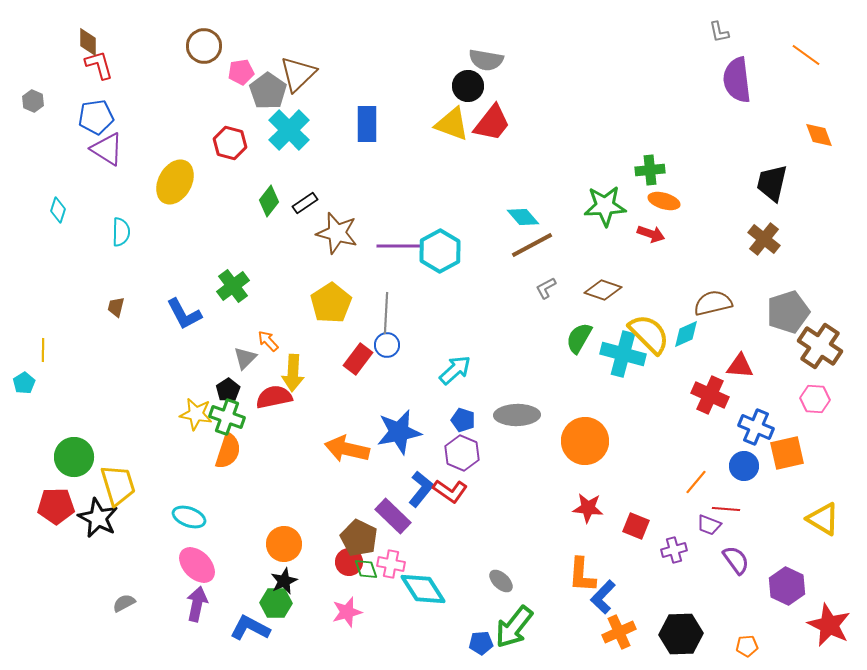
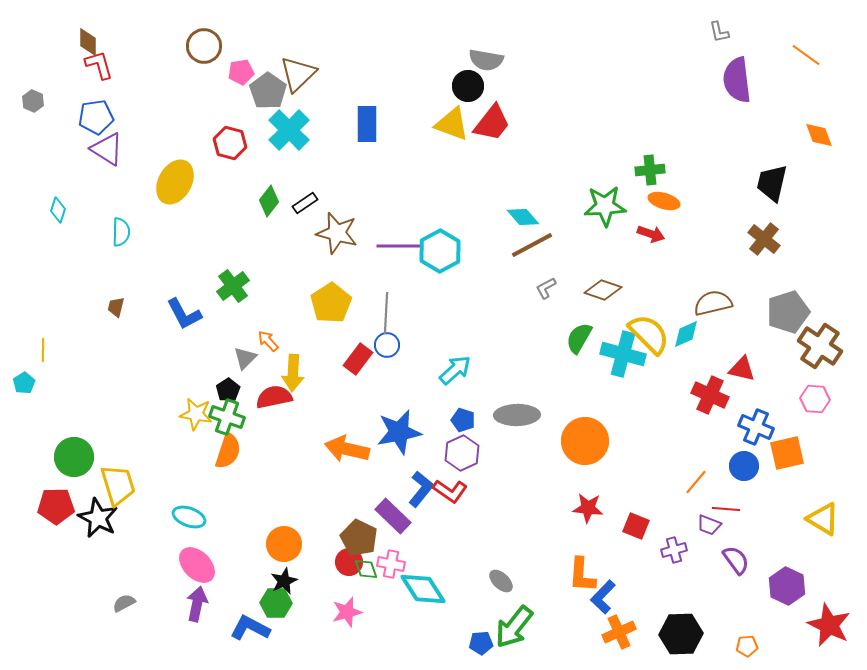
red triangle at (740, 366): moved 2 px right, 3 px down; rotated 8 degrees clockwise
purple hexagon at (462, 453): rotated 12 degrees clockwise
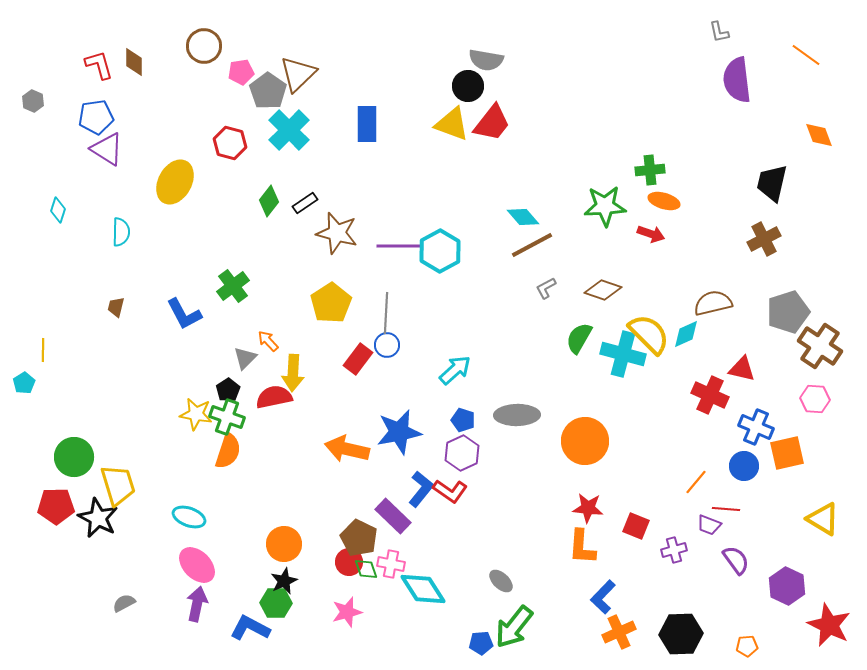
brown diamond at (88, 42): moved 46 px right, 20 px down
brown cross at (764, 239): rotated 24 degrees clockwise
orange L-shape at (582, 575): moved 28 px up
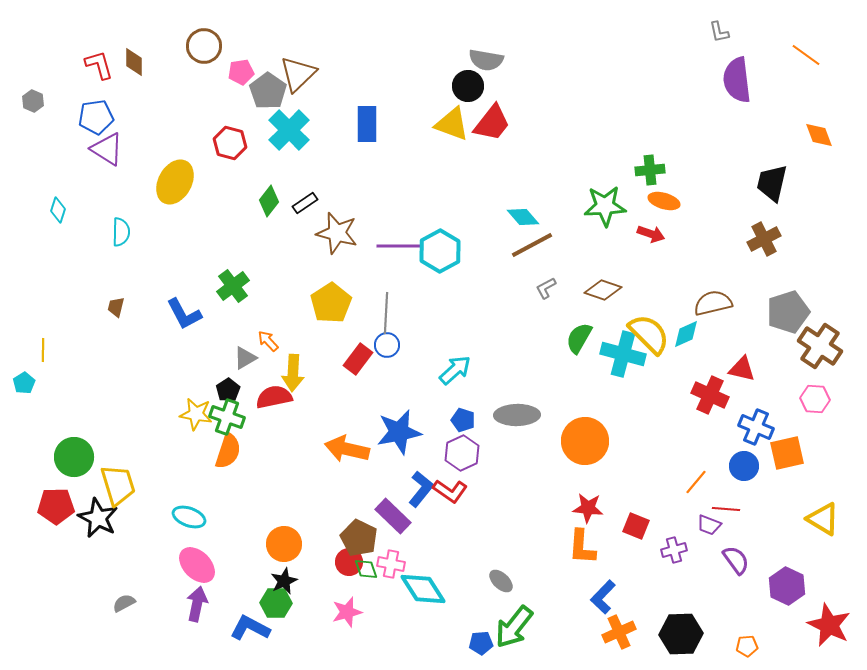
gray triangle at (245, 358): rotated 15 degrees clockwise
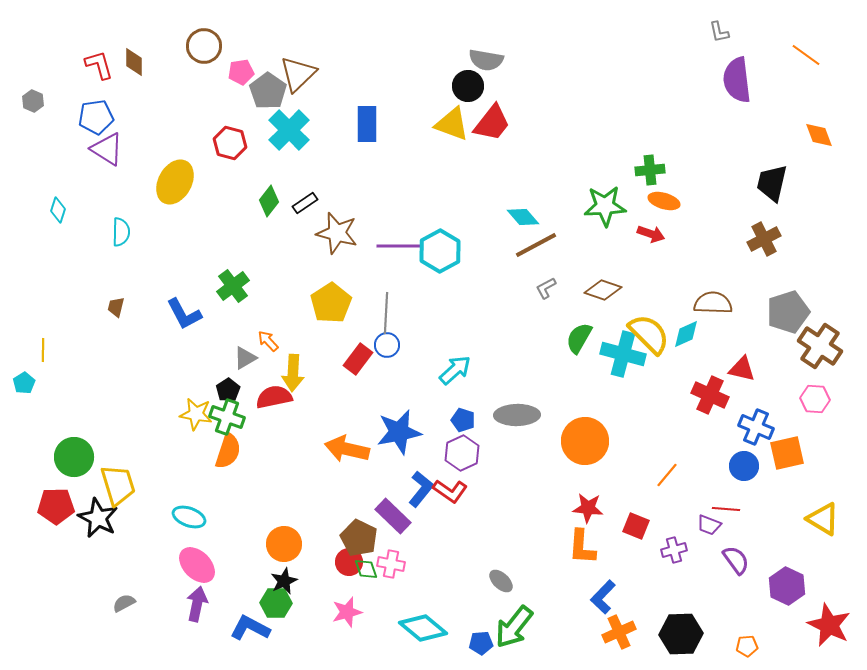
brown line at (532, 245): moved 4 px right
brown semicircle at (713, 303): rotated 15 degrees clockwise
orange line at (696, 482): moved 29 px left, 7 px up
cyan diamond at (423, 589): moved 39 px down; rotated 18 degrees counterclockwise
